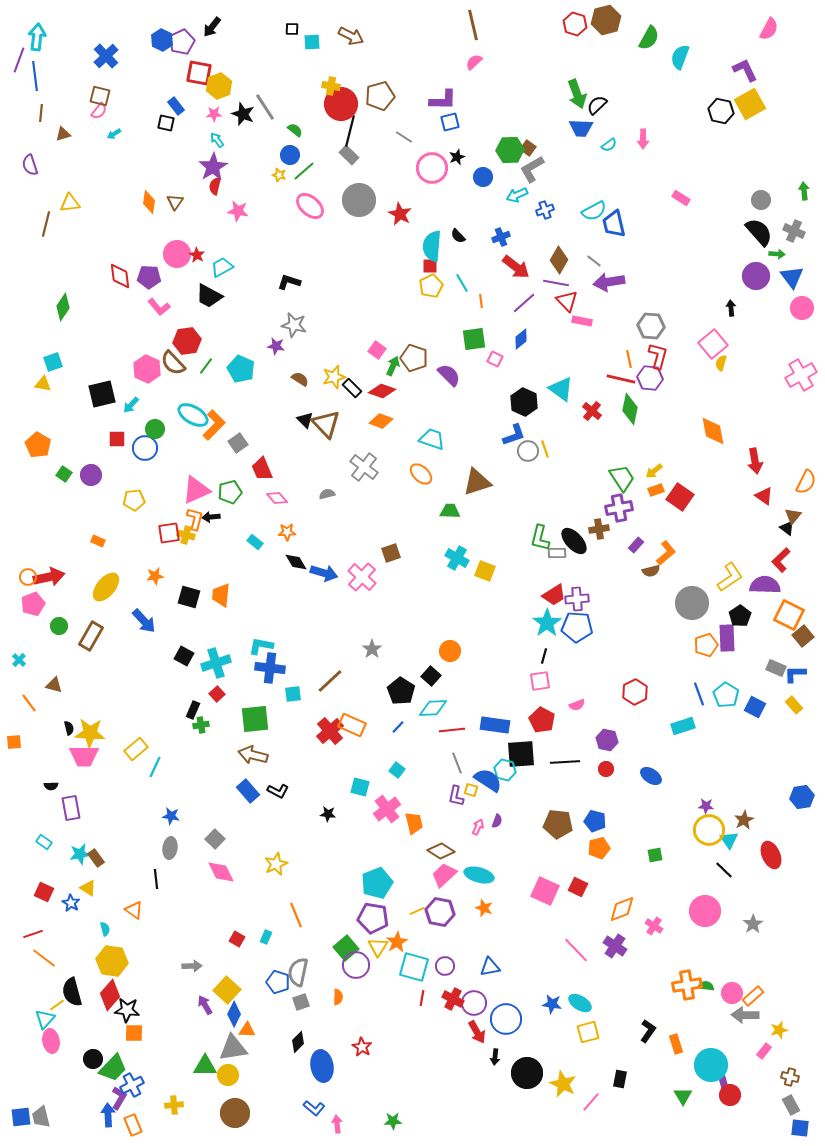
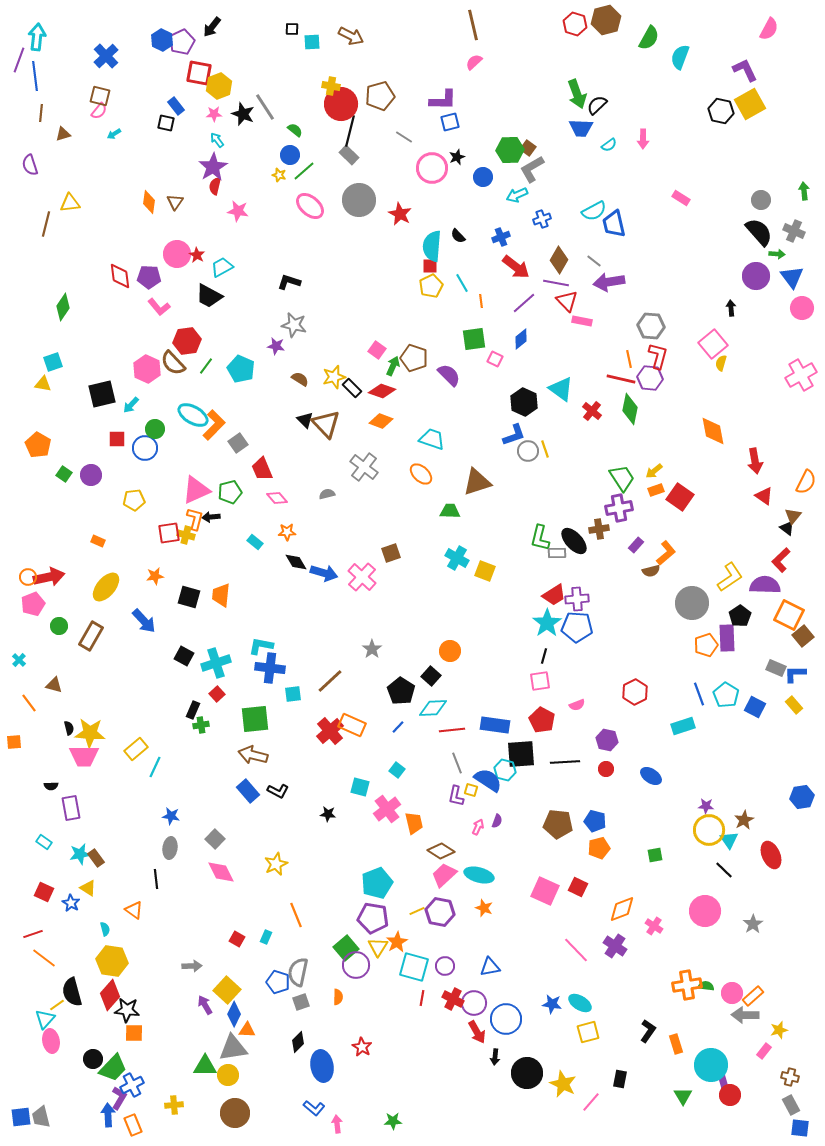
blue cross at (545, 210): moved 3 px left, 9 px down
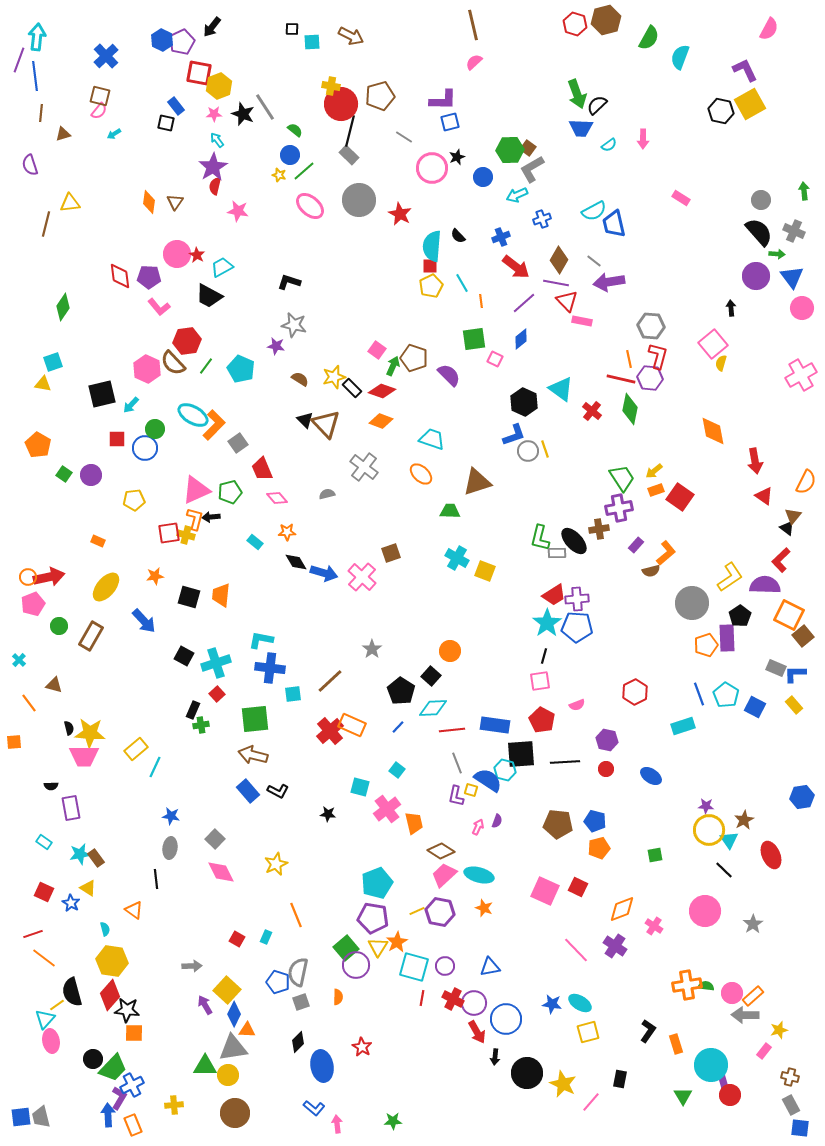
cyan L-shape at (261, 646): moved 6 px up
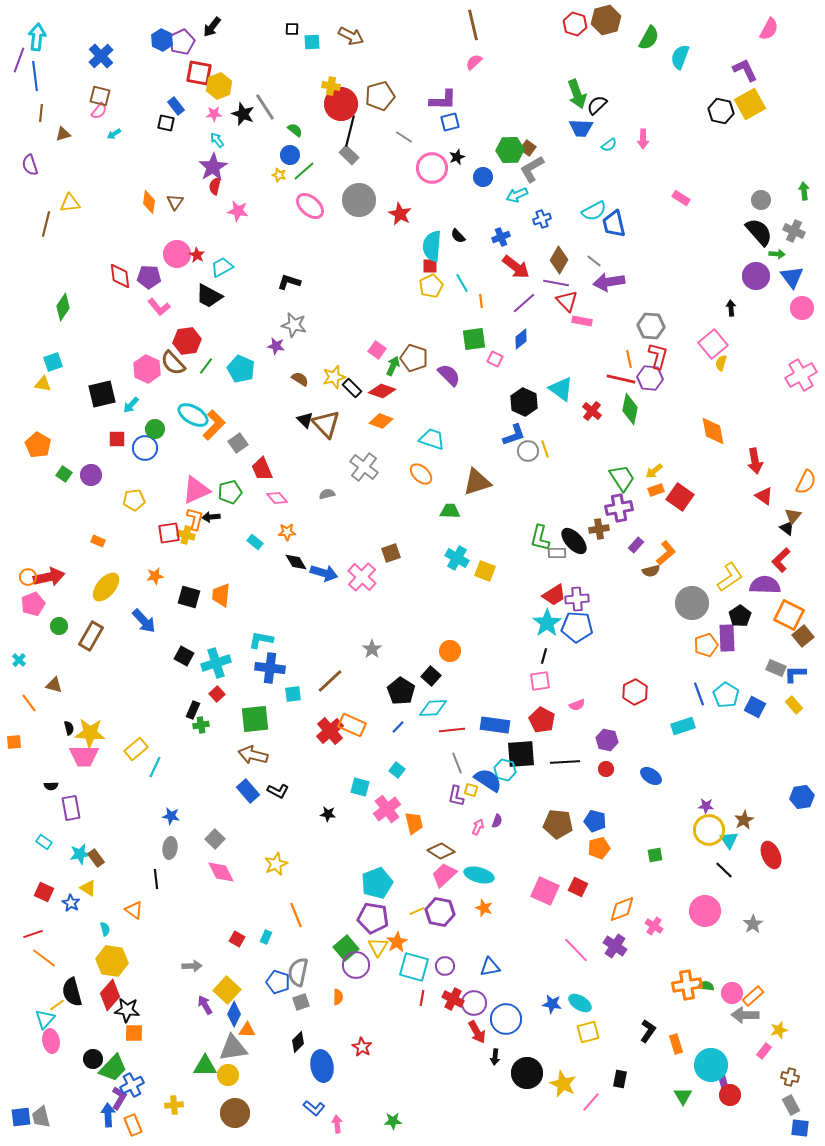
blue cross at (106, 56): moved 5 px left
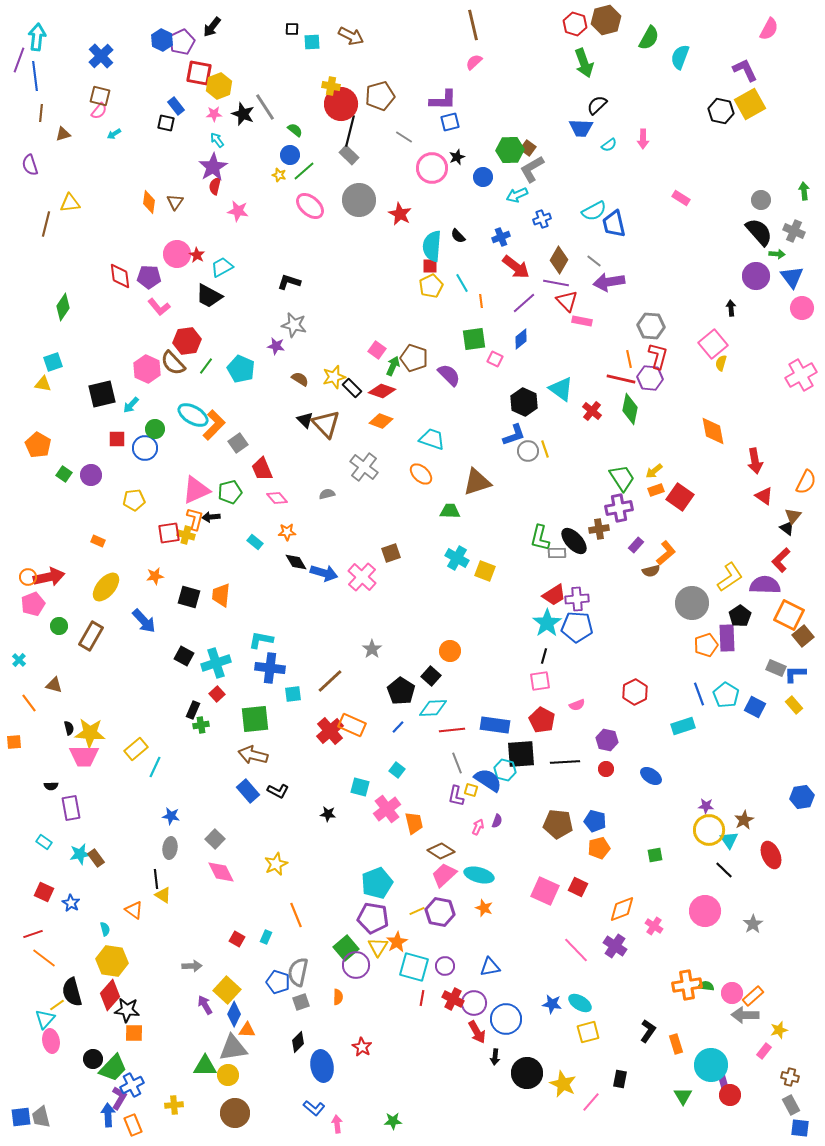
green arrow at (577, 94): moved 7 px right, 31 px up
yellow triangle at (88, 888): moved 75 px right, 7 px down
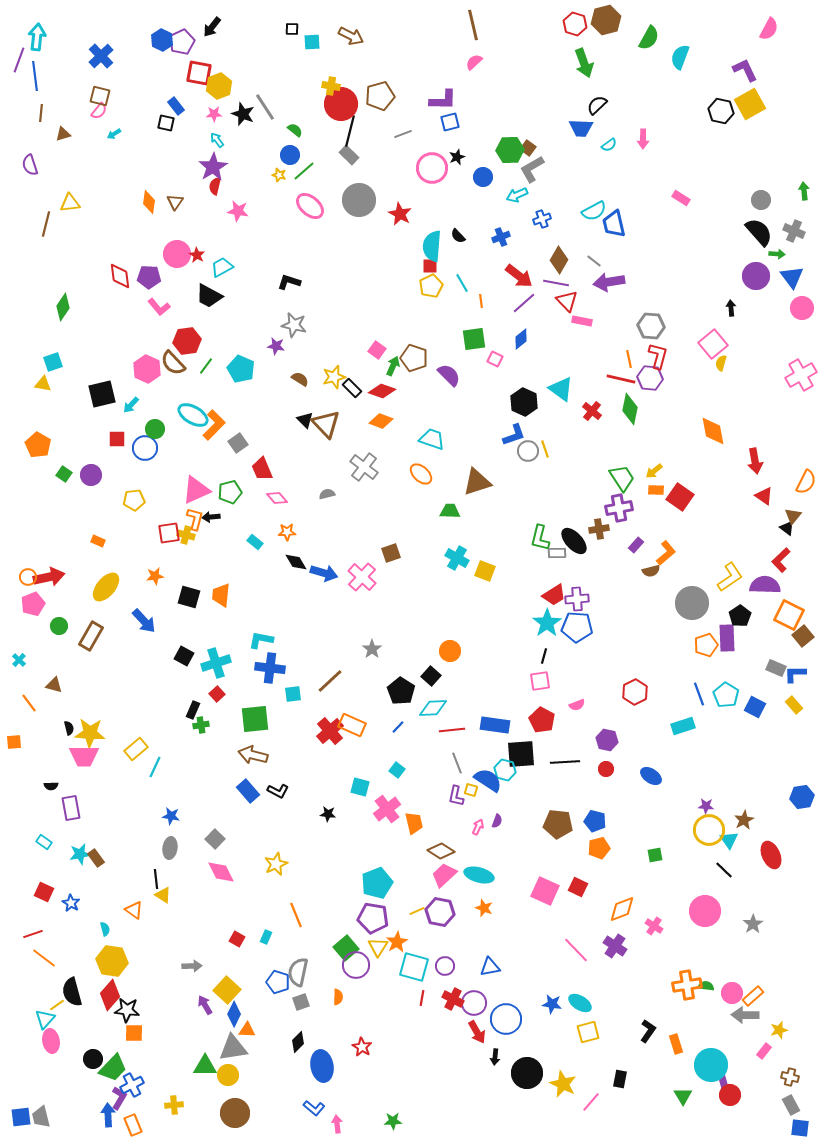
gray line at (404, 137): moved 1 px left, 3 px up; rotated 54 degrees counterclockwise
red arrow at (516, 267): moved 3 px right, 9 px down
orange rectangle at (656, 490): rotated 21 degrees clockwise
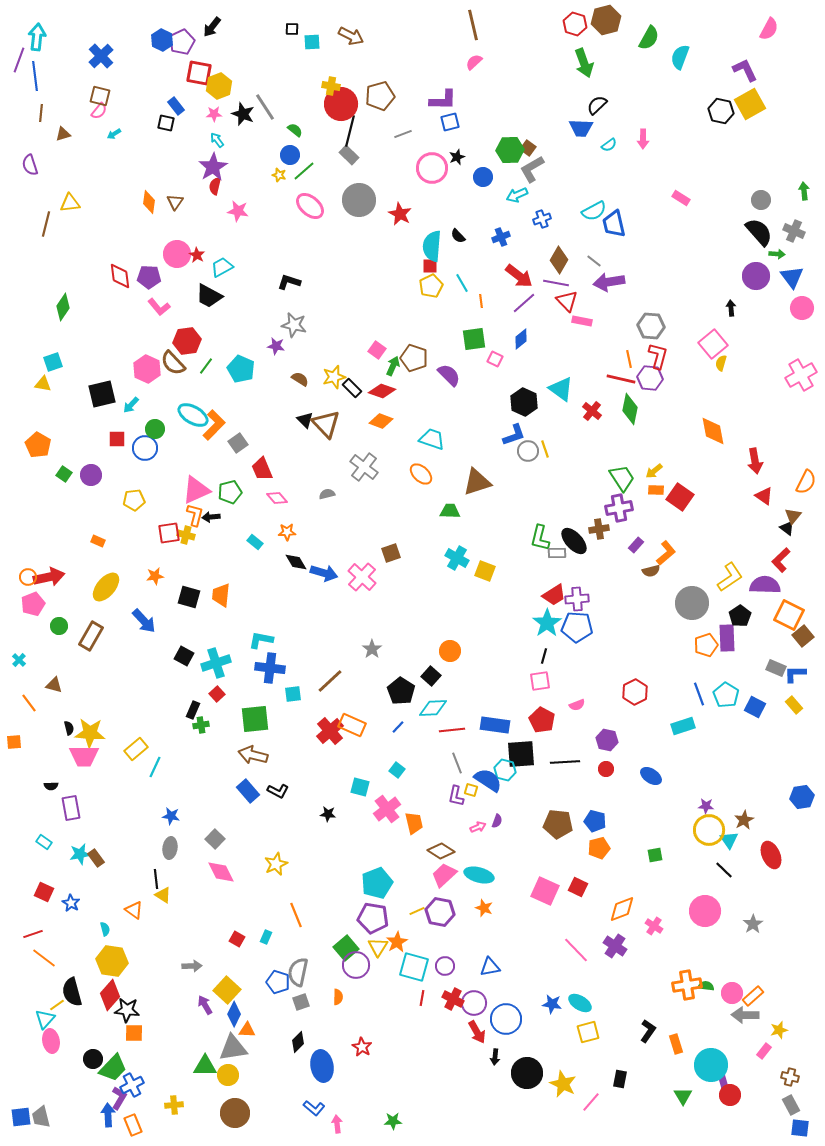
orange L-shape at (195, 519): moved 4 px up
pink arrow at (478, 827): rotated 42 degrees clockwise
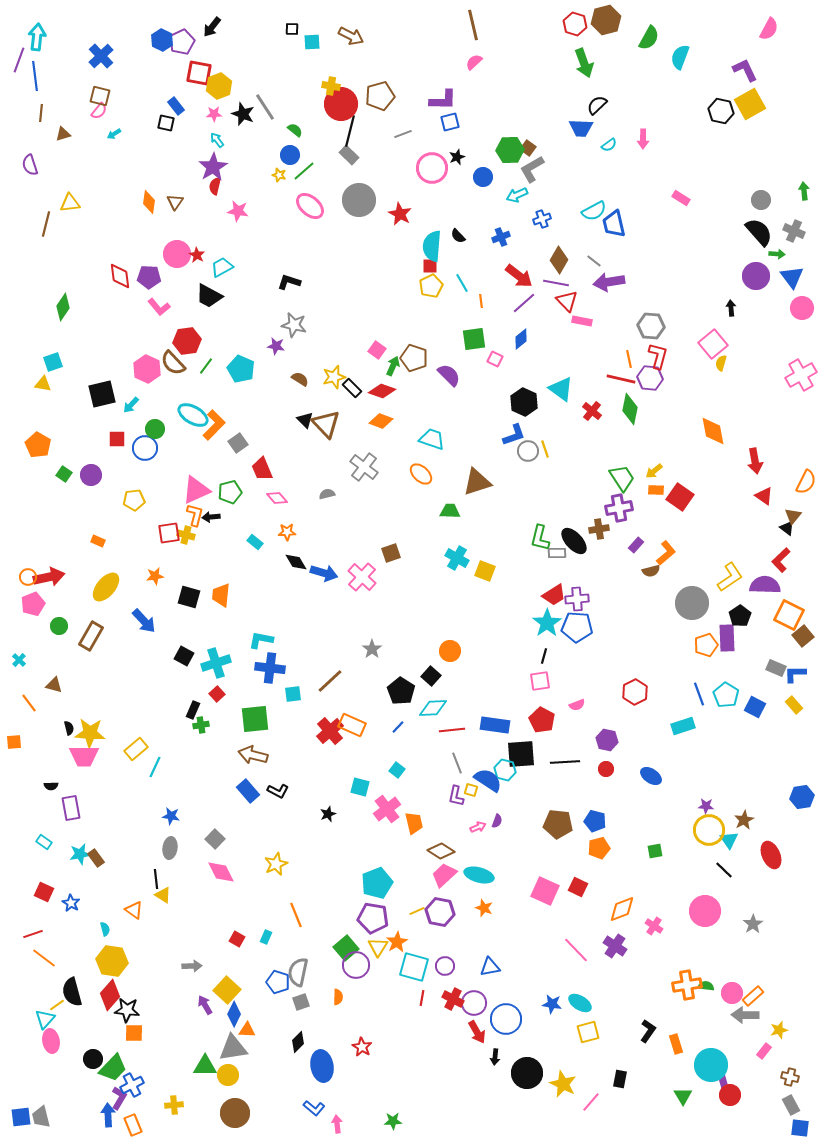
black star at (328, 814): rotated 28 degrees counterclockwise
green square at (655, 855): moved 4 px up
